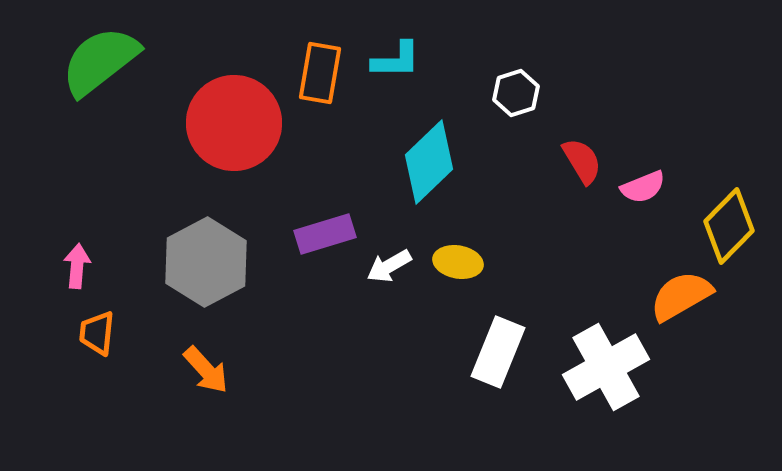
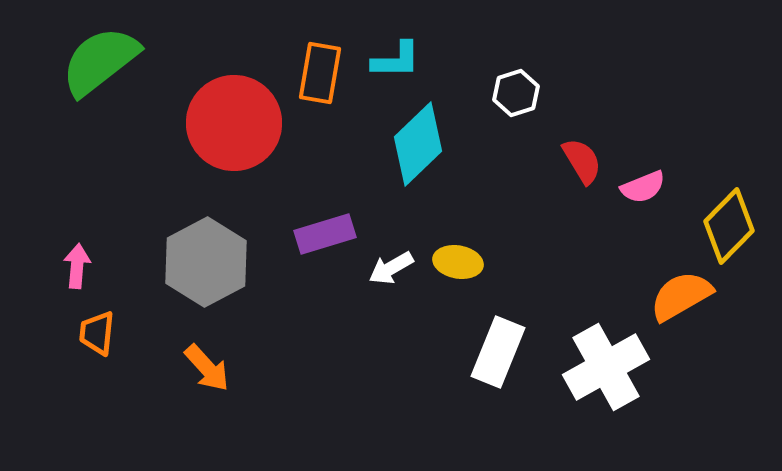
cyan diamond: moved 11 px left, 18 px up
white arrow: moved 2 px right, 2 px down
orange arrow: moved 1 px right, 2 px up
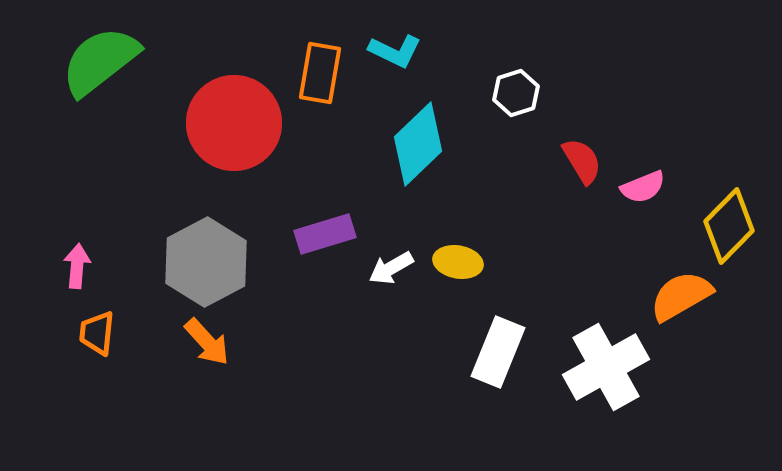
cyan L-shape: moved 1 px left, 9 px up; rotated 26 degrees clockwise
orange arrow: moved 26 px up
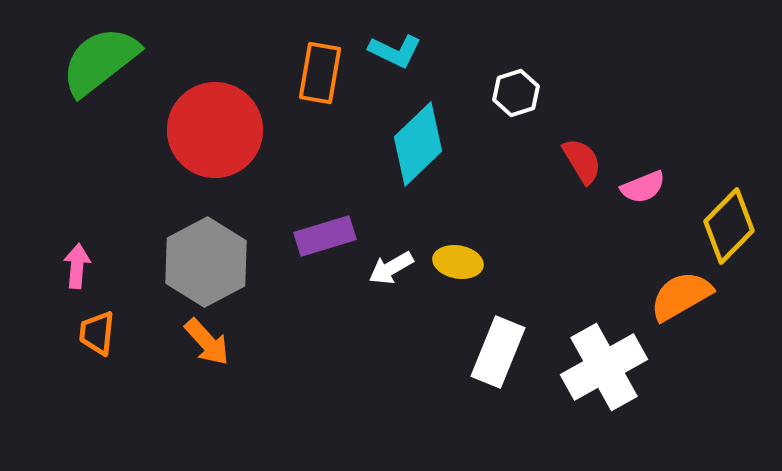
red circle: moved 19 px left, 7 px down
purple rectangle: moved 2 px down
white cross: moved 2 px left
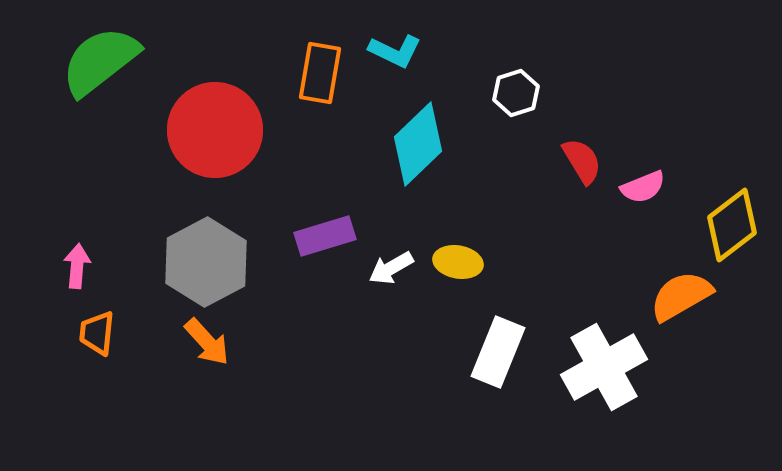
yellow diamond: moved 3 px right, 1 px up; rotated 8 degrees clockwise
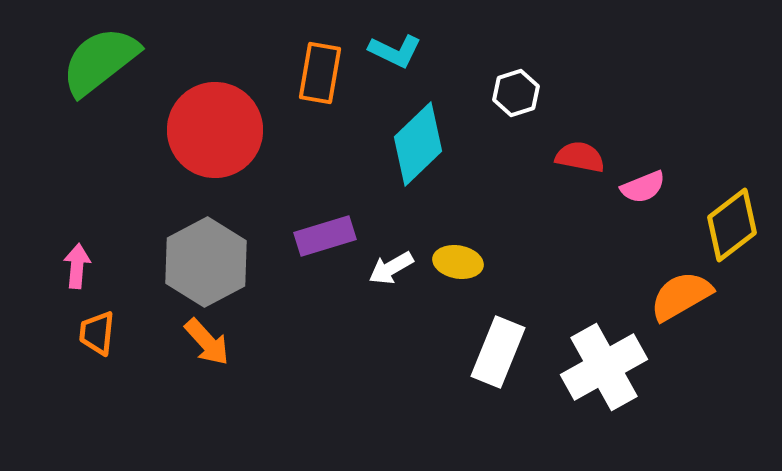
red semicircle: moved 2 px left, 4 px up; rotated 48 degrees counterclockwise
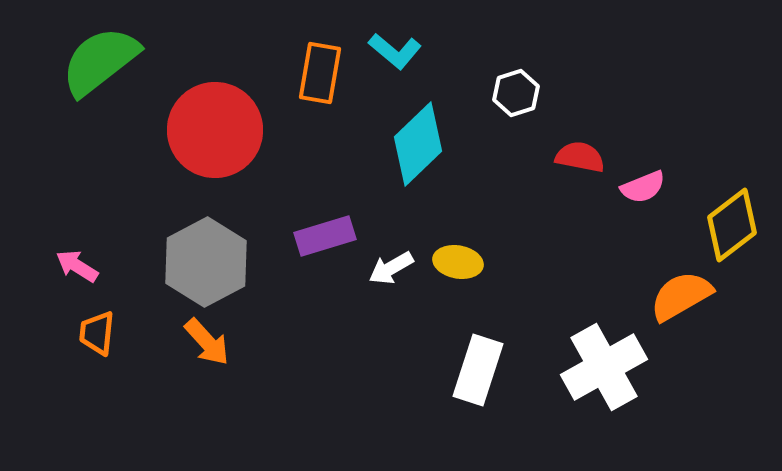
cyan L-shape: rotated 14 degrees clockwise
pink arrow: rotated 63 degrees counterclockwise
white rectangle: moved 20 px left, 18 px down; rotated 4 degrees counterclockwise
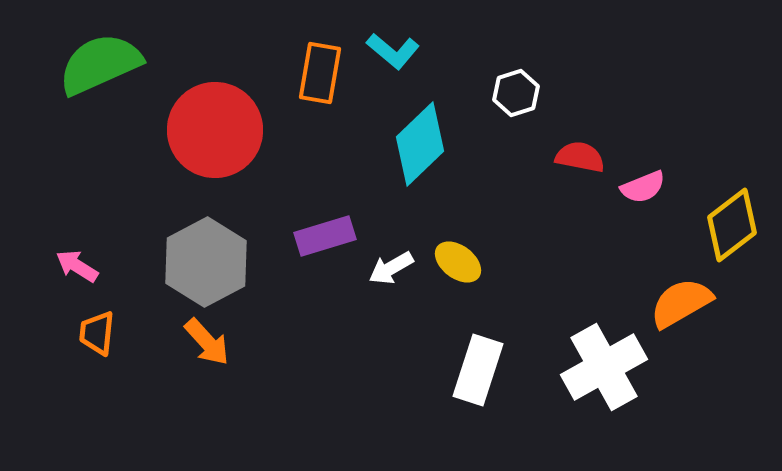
cyan L-shape: moved 2 px left
green semicircle: moved 3 px down; rotated 14 degrees clockwise
cyan diamond: moved 2 px right
yellow ellipse: rotated 27 degrees clockwise
orange semicircle: moved 7 px down
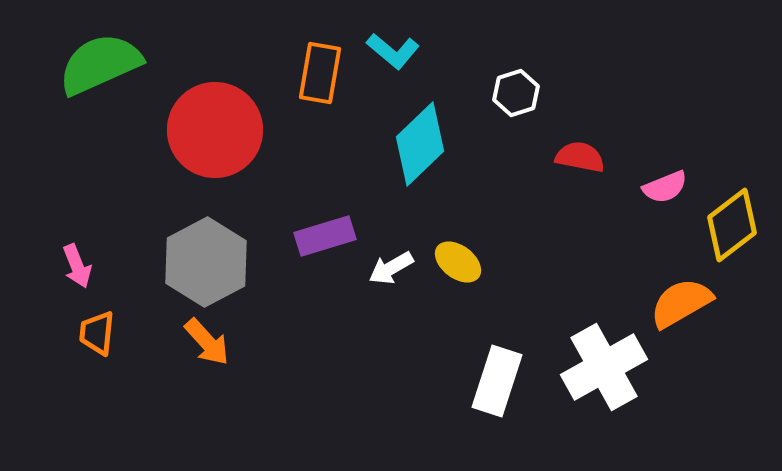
pink semicircle: moved 22 px right
pink arrow: rotated 144 degrees counterclockwise
white rectangle: moved 19 px right, 11 px down
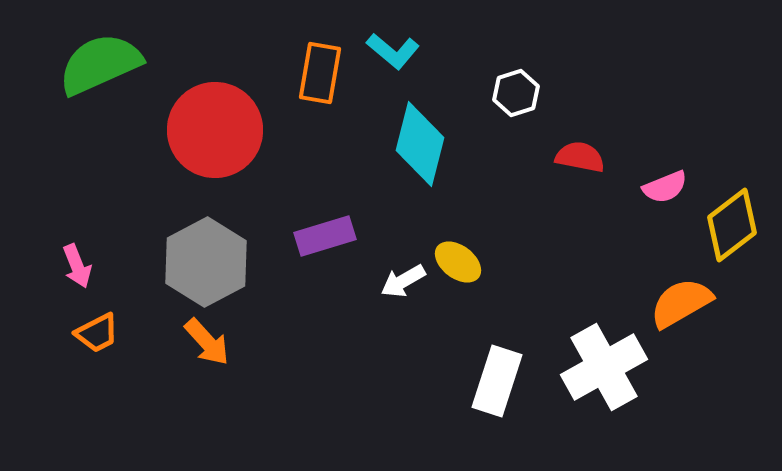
cyan diamond: rotated 32 degrees counterclockwise
white arrow: moved 12 px right, 13 px down
orange trapezoid: rotated 123 degrees counterclockwise
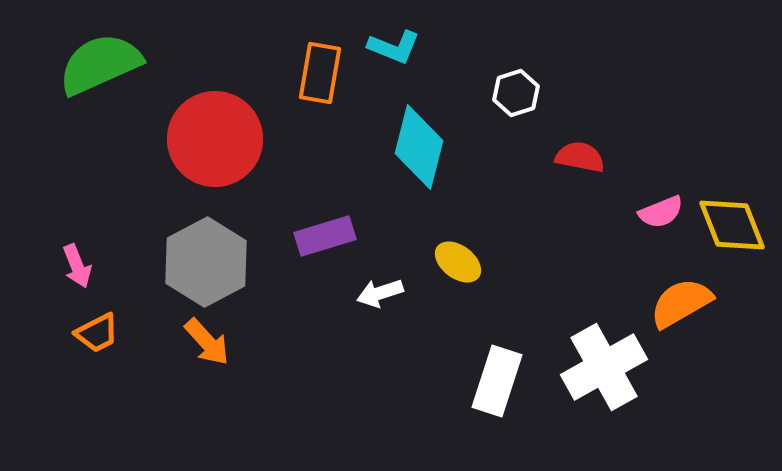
cyan L-shape: moved 1 px right, 4 px up; rotated 18 degrees counterclockwise
red circle: moved 9 px down
cyan diamond: moved 1 px left, 3 px down
pink semicircle: moved 4 px left, 25 px down
yellow diamond: rotated 74 degrees counterclockwise
white arrow: moved 23 px left, 12 px down; rotated 12 degrees clockwise
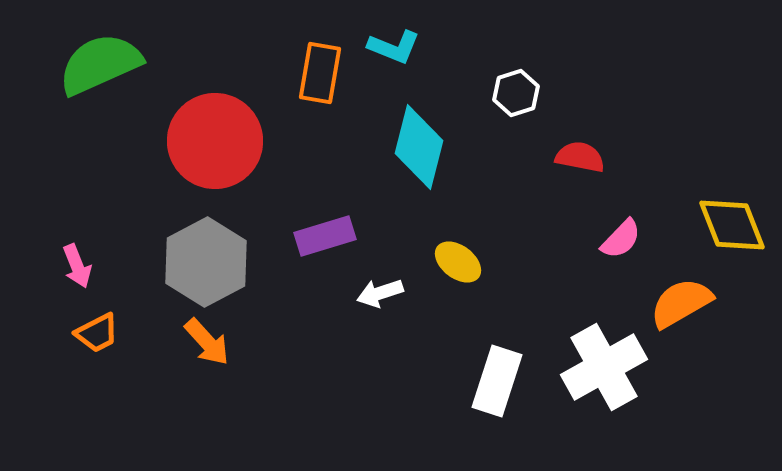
red circle: moved 2 px down
pink semicircle: moved 40 px left, 27 px down; rotated 24 degrees counterclockwise
